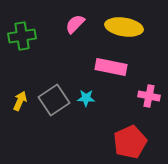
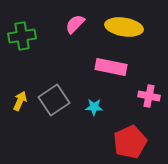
cyan star: moved 8 px right, 9 px down
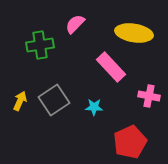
yellow ellipse: moved 10 px right, 6 px down
green cross: moved 18 px right, 9 px down
pink rectangle: rotated 36 degrees clockwise
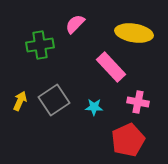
pink cross: moved 11 px left, 6 px down
red pentagon: moved 2 px left, 2 px up
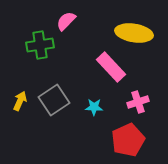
pink semicircle: moved 9 px left, 3 px up
pink cross: rotated 30 degrees counterclockwise
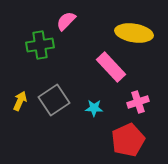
cyan star: moved 1 px down
